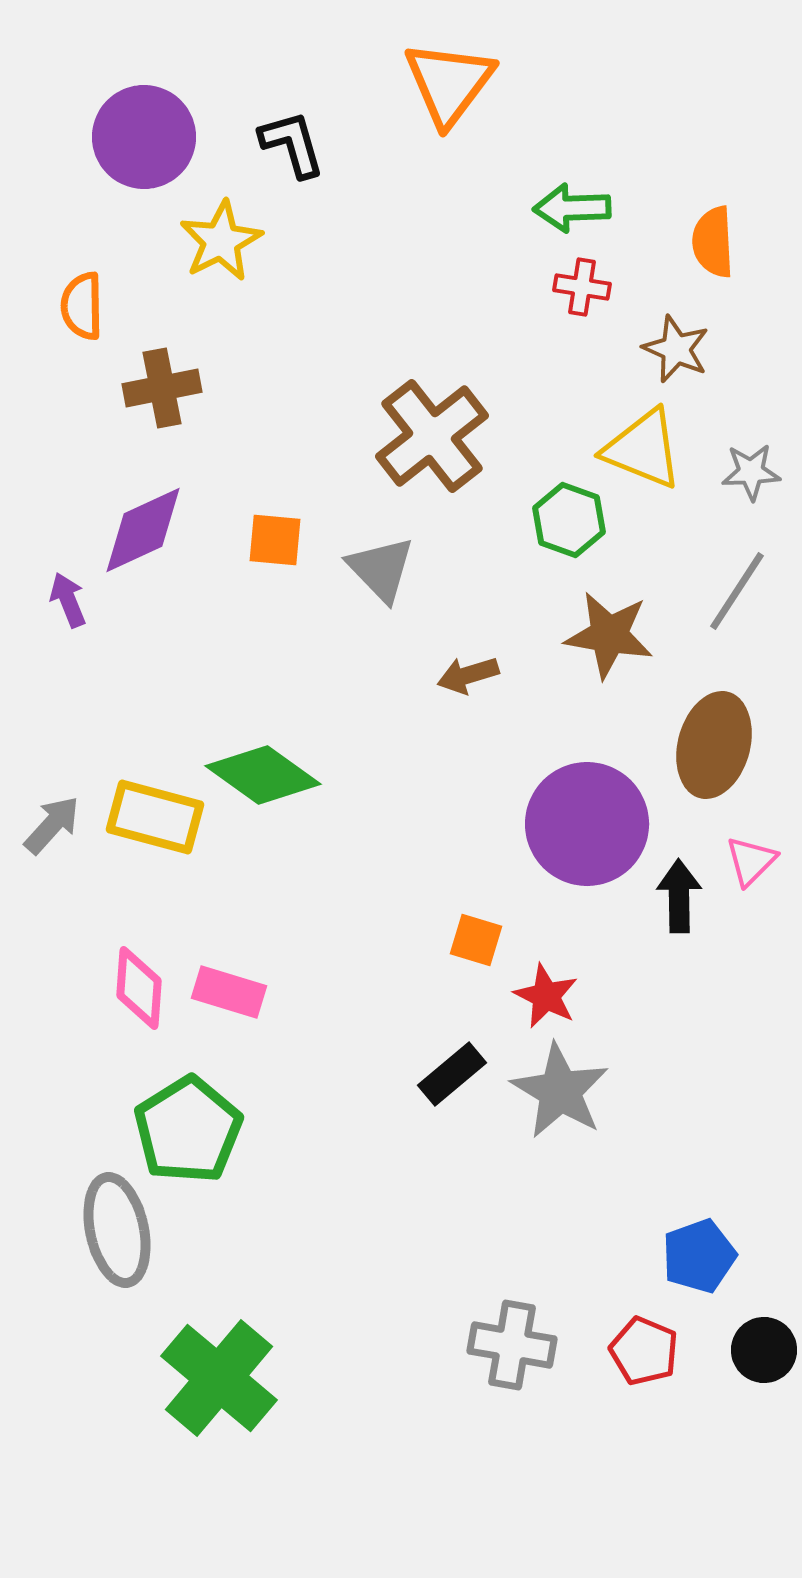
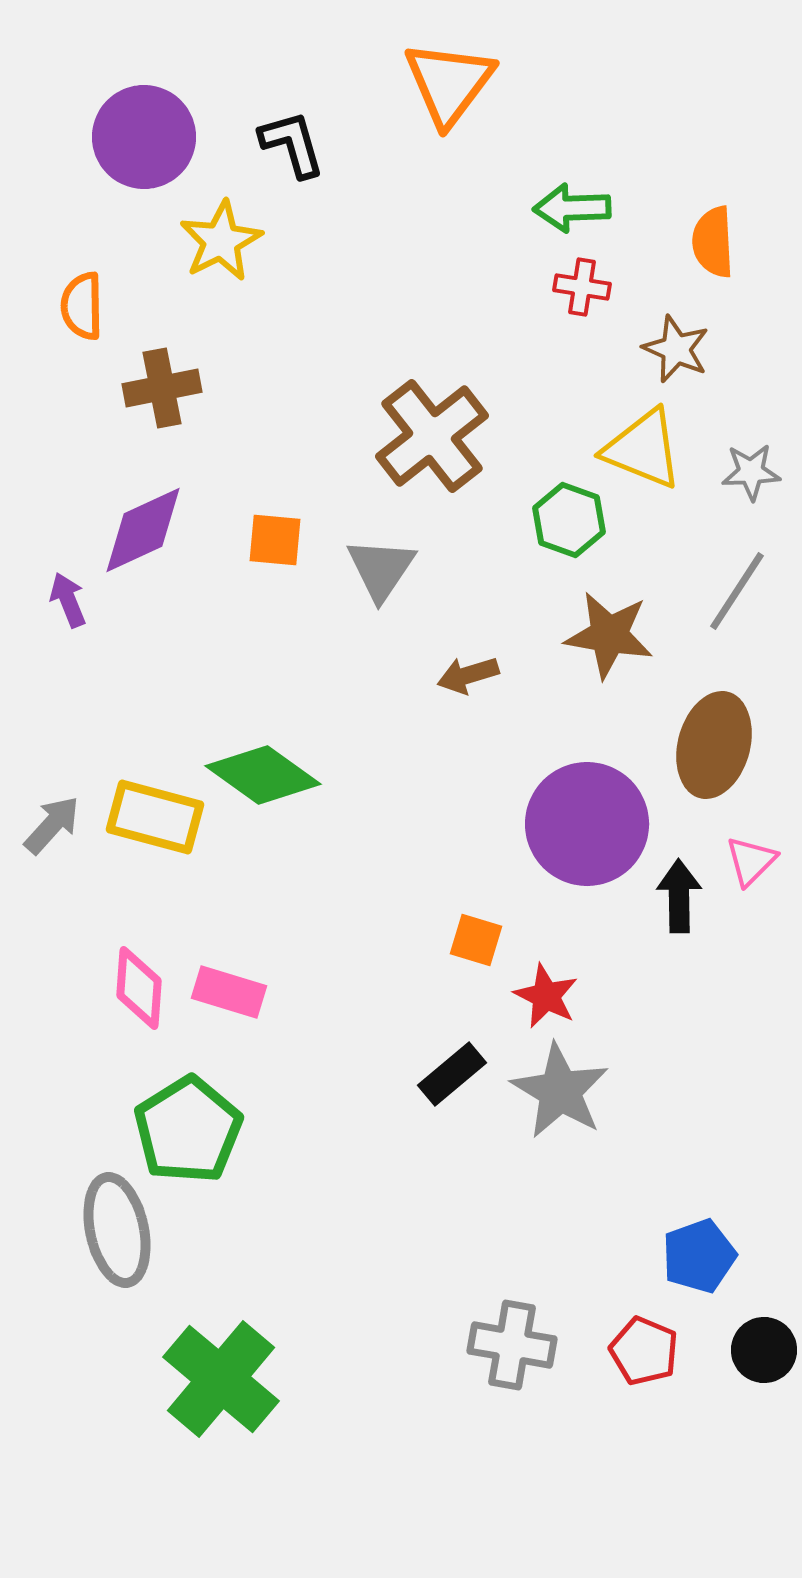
gray triangle at (381, 569): rotated 18 degrees clockwise
green cross at (219, 1378): moved 2 px right, 1 px down
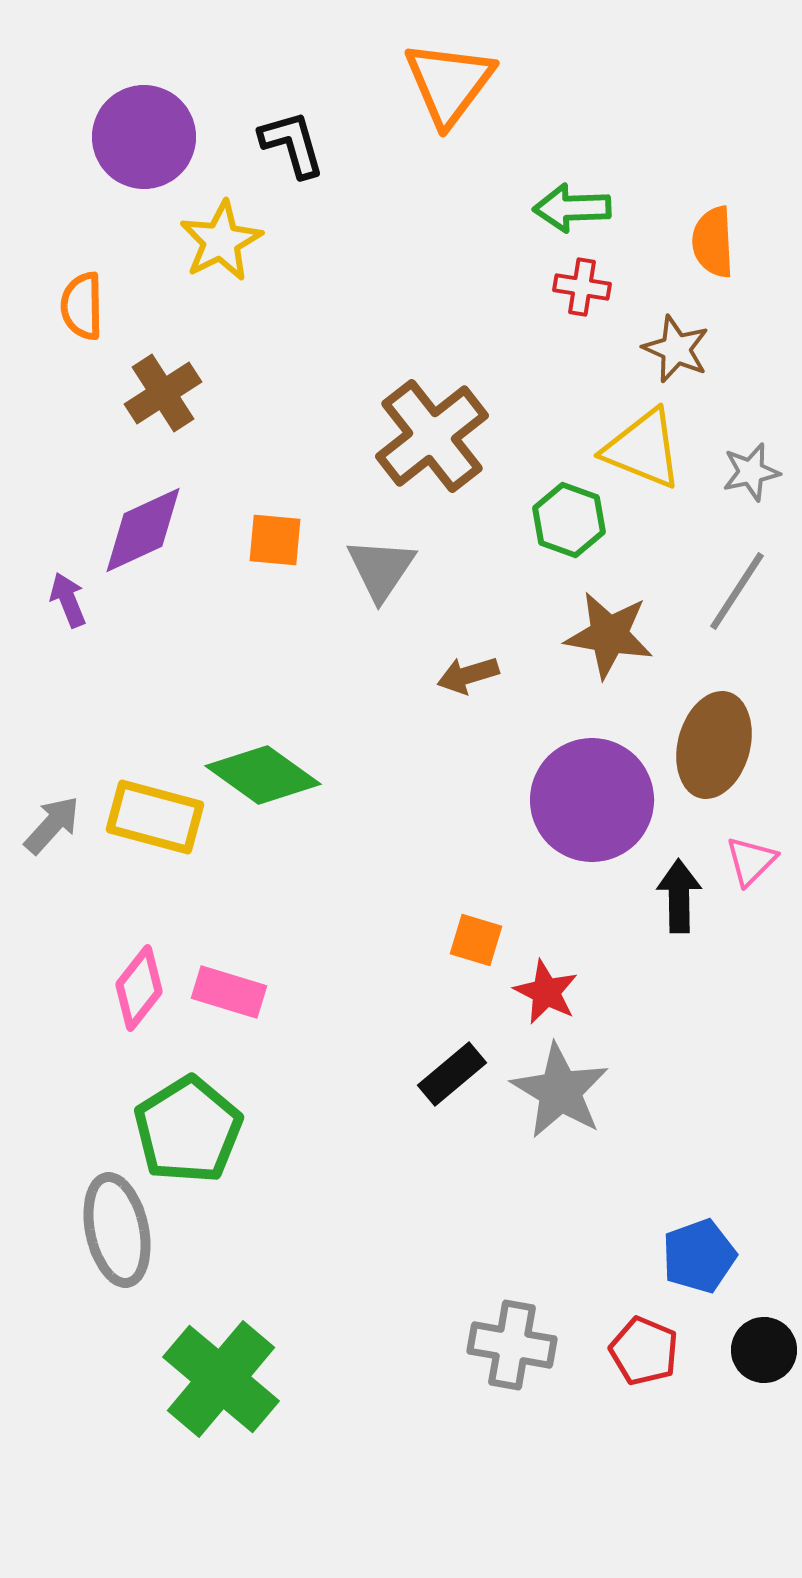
brown cross at (162, 388): moved 1 px right, 5 px down; rotated 22 degrees counterclockwise
gray star at (751, 472): rotated 10 degrees counterclockwise
purple circle at (587, 824): moved 5 px right, 24 px up
pink diamond at (139, 988): rotated 34 degrees clockwise
red star at (546, 996): moved 4 px up
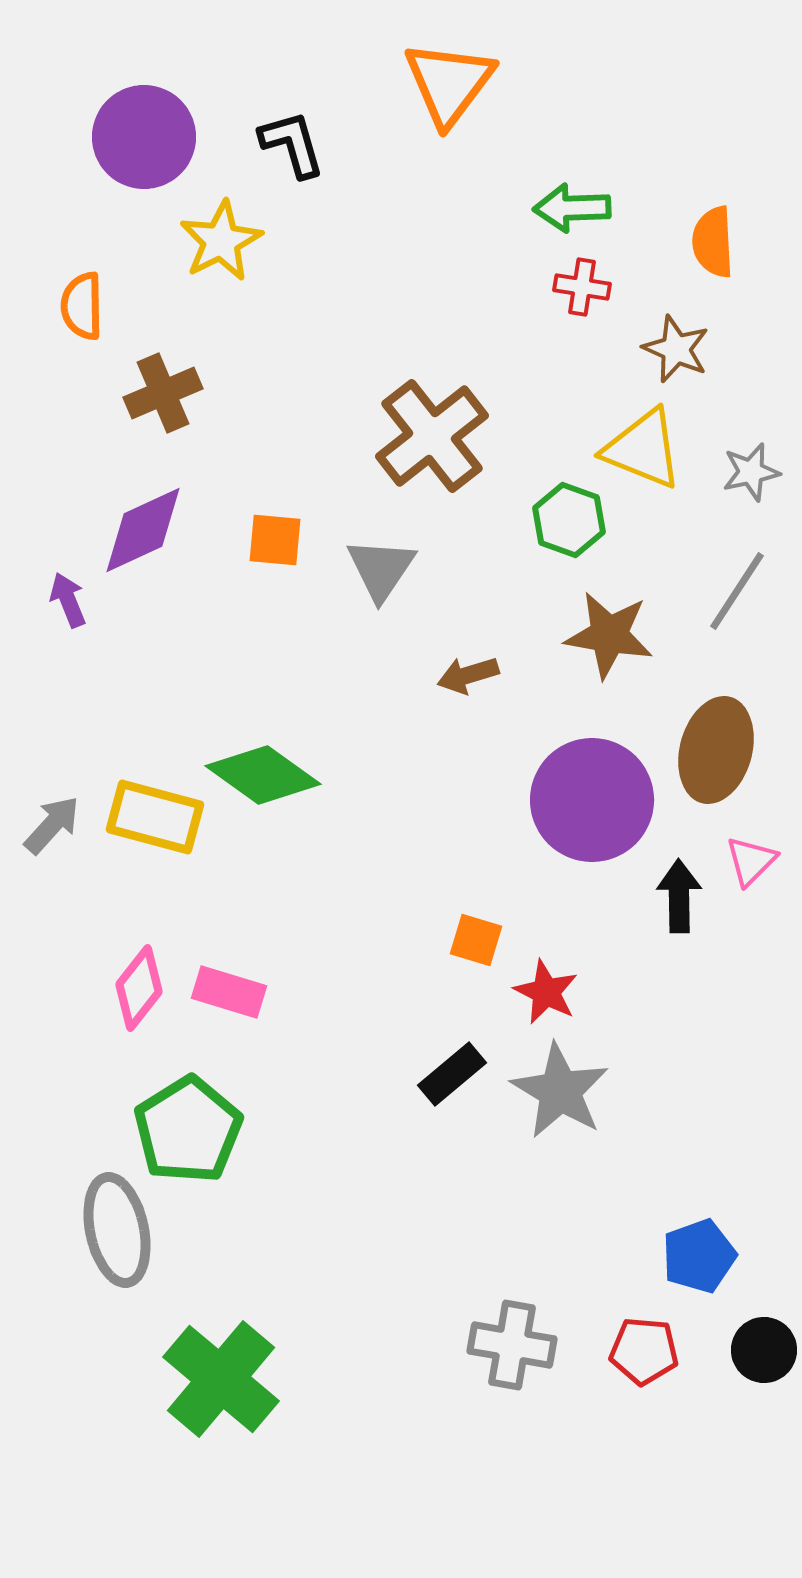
brown cross at (163, 393): rotated 10 degrees clockwise
brown ellipse at (714, 745): moved 2 px right, 5 px down
red pentagon at (644, 1351): rotated 18 degrees counterclockwise
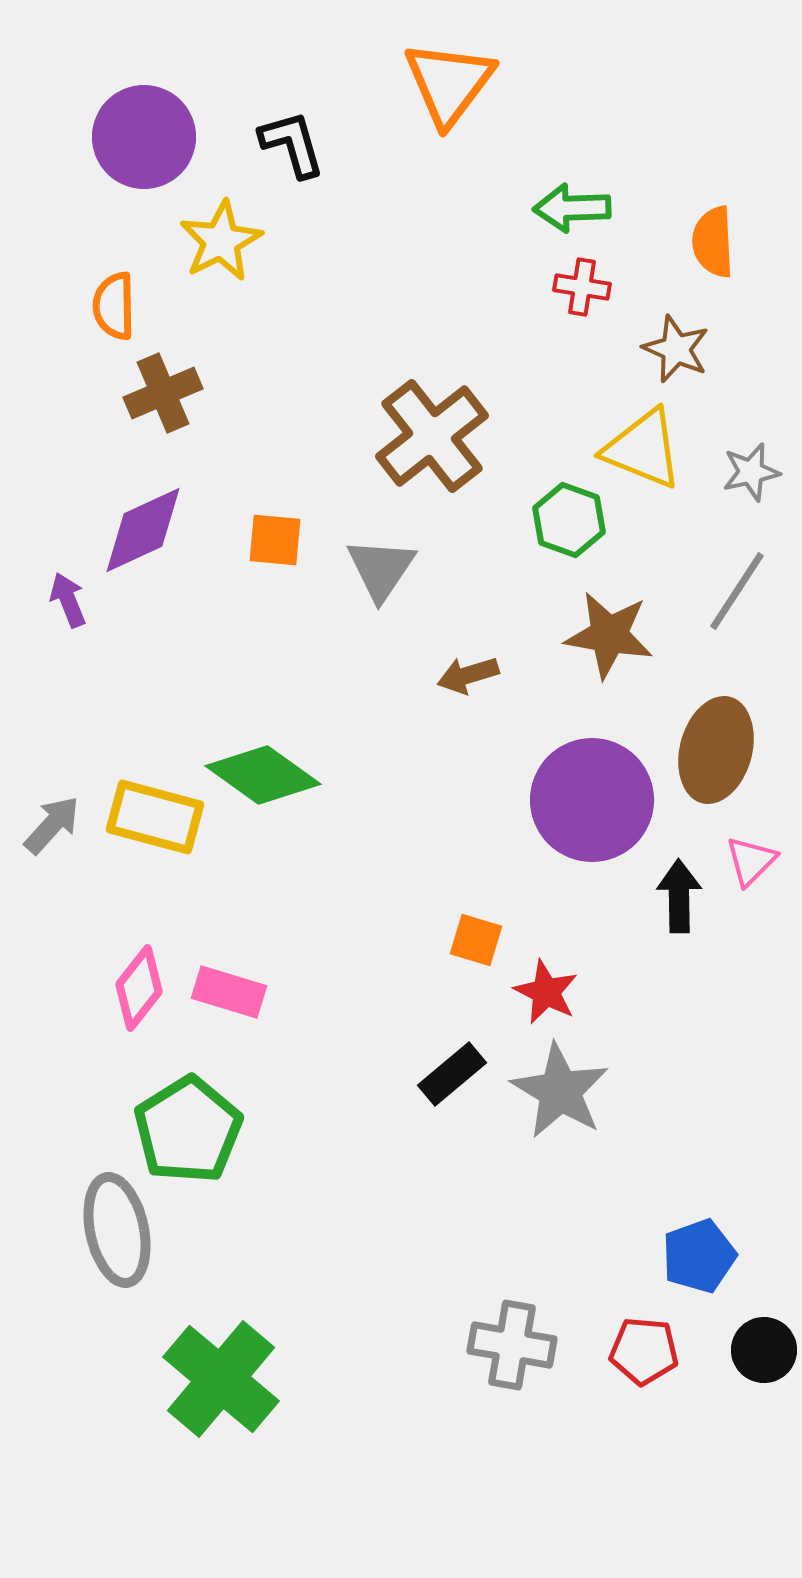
orange semicircle at (82, 306): moved 32 px right
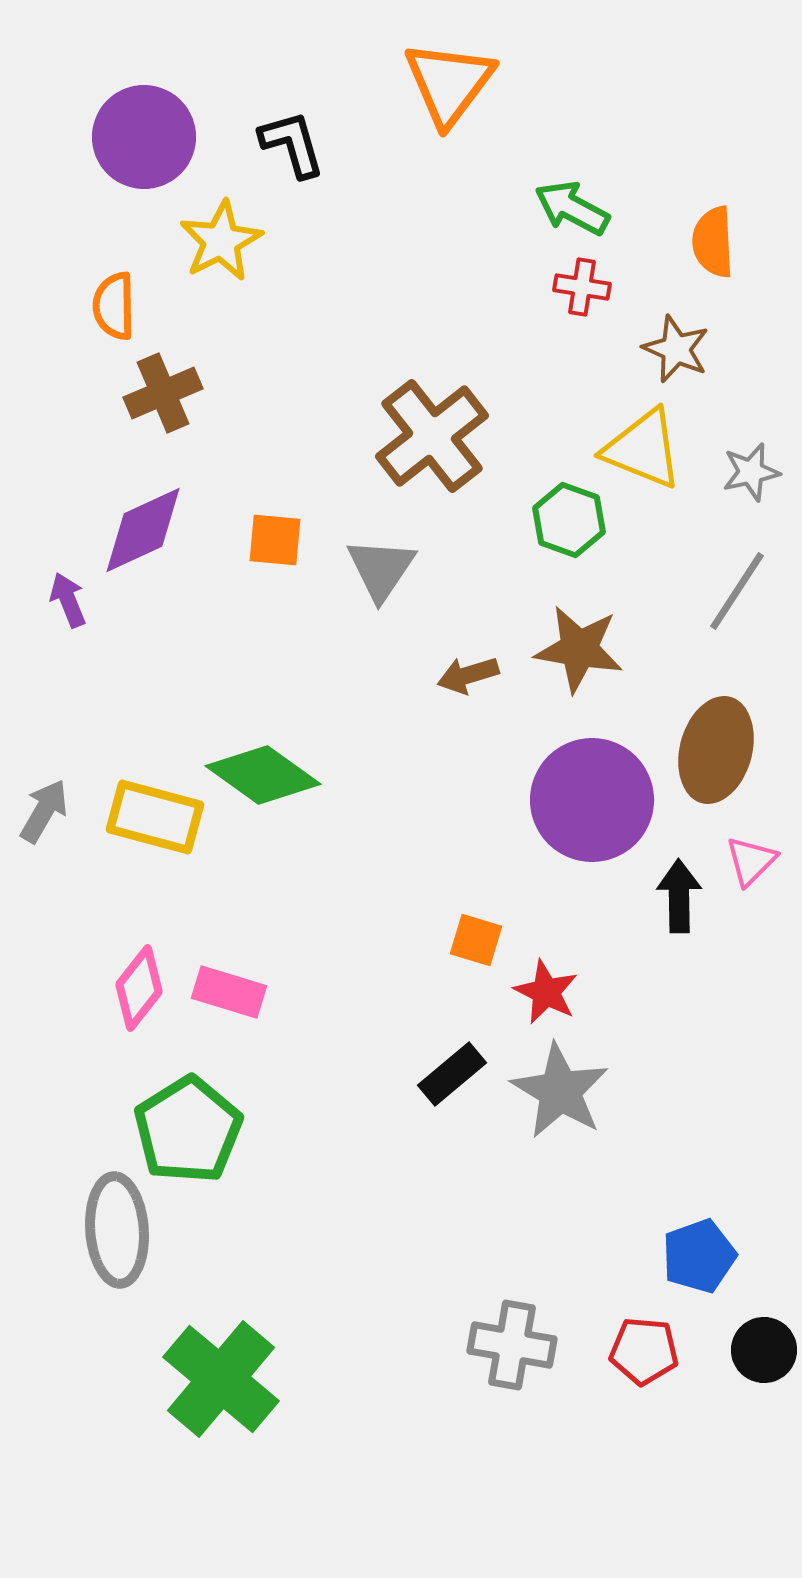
green arrow at (572, 208): rotated 30 degrees clockwise
brown star at (609, 635): moved 30 px left, 14 px down
gray arrow at (52, 825): moved 8 px left, 14 px up; rotated 12 degrees counterclockwise
gray ellipse at (117, 1230): rotated 8 degrees clockwise
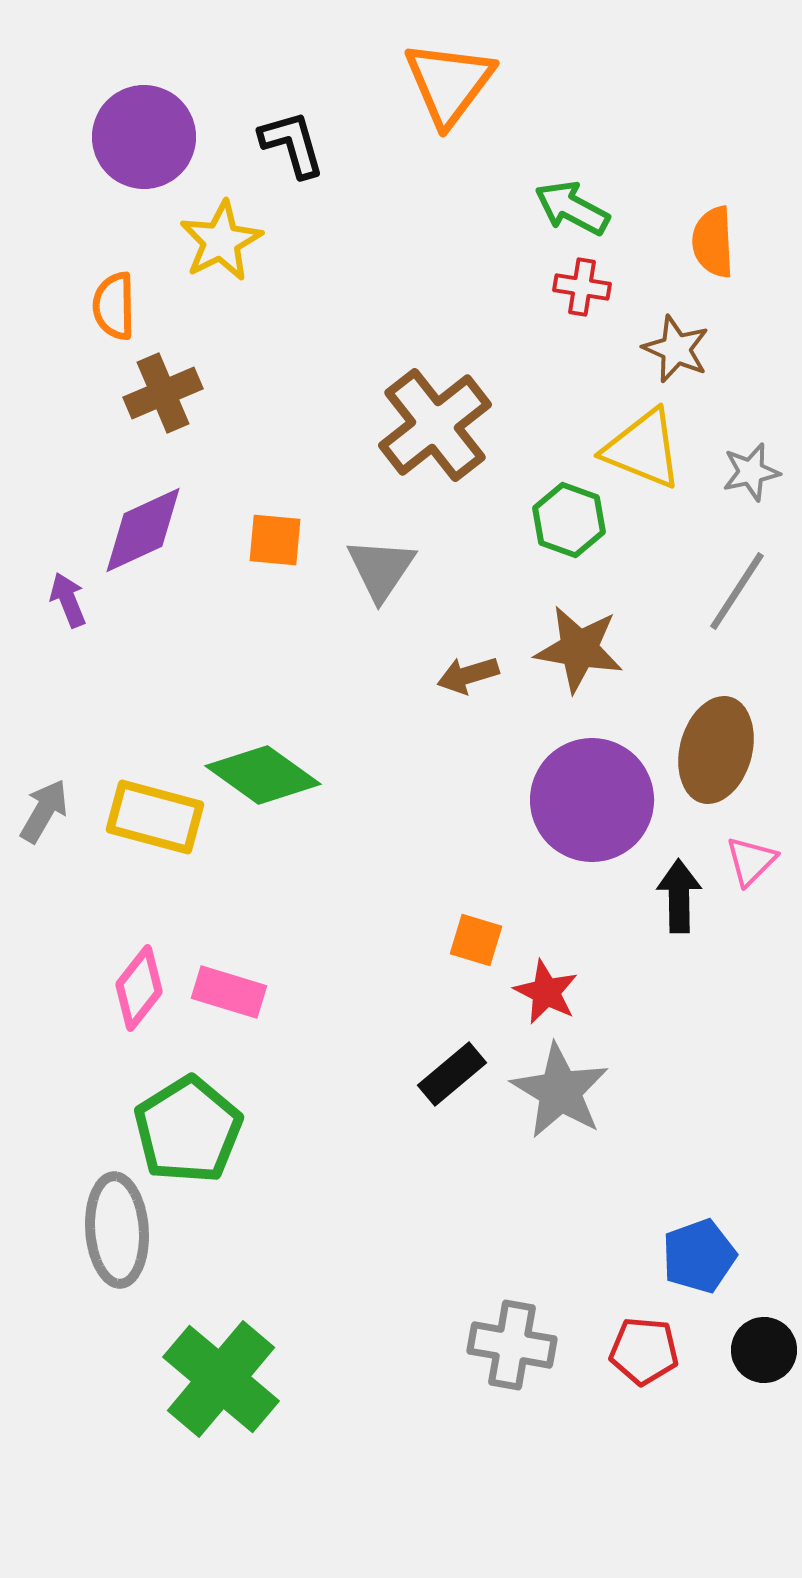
brown cross at (432, 436): moved 3 px right, 11 px up
